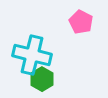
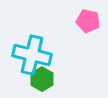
pink pentagon: moved 7 px right, 1 px up; rotated 15 degrees counterclockwise
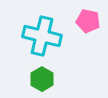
cyan cross: moved 10 px right, 19 px up
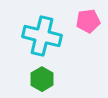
pink pentagon: rotated 20 degrees counterclockwise
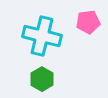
pink pentagon: moved 1 px down
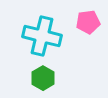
green hexagon: moved 1 px right, 1 px up
